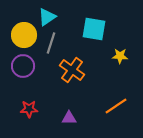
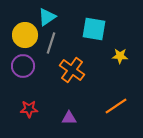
yellow circle: moved 1 px right
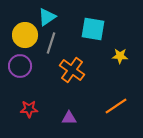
cyan square: moved 1 px left
purple circle: moved 3 px left
